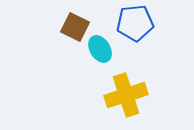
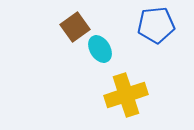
blue pentagon: moved 21 px right, 2 px down
brown square: rotated 28 degrees clockwise
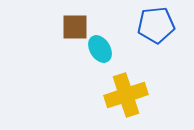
brown square: rotated 36 degrees clockwise
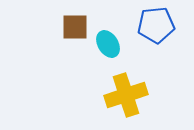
cyan ellipse: moved 8 px right, 5 px up
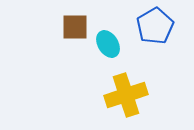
blue pentagon: moved 1 px left, 1 px down; rotated 24 degrees counterclockwise
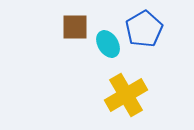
blue pentagon: moved 11 px left, 3 px down
yellow cross: rotated 12 degrees counterclockwise
